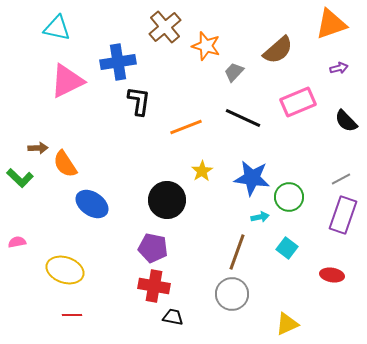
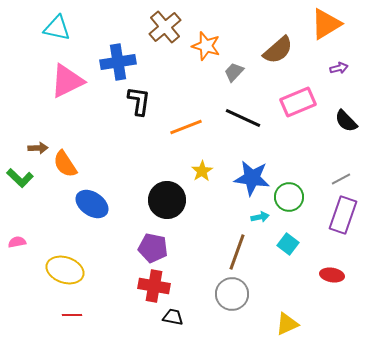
orange triangle: moved 5 px left; rotated 12 degrees counterclockwise
cyan square: moved 1 px right, 4 px up
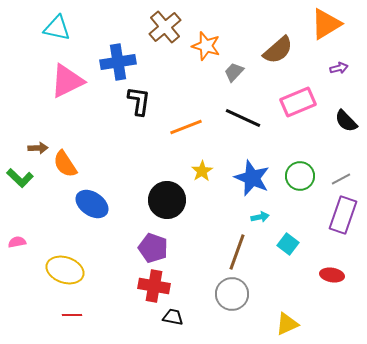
blue star: rotated 15 degrees clockwise
green circle: moved 11 px right, 21 px up
purple pentagon: rotated 8 degrees clockwise
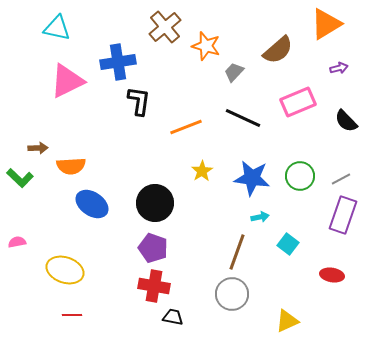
orange semicircle: moved 6 px right, 2 px down; rotated 60 degrees counterclockwise
blue star: rotated 15 degrees counterclockwise
black circle: moved 12 px left, 3 px down
yellow triangle: moved 3 px up
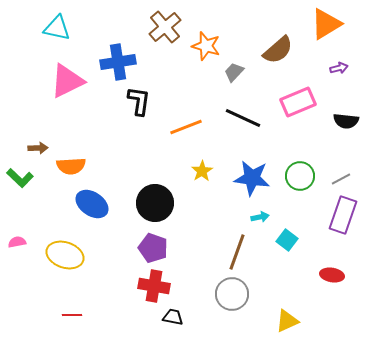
black semicircle: rotated 40 degrees counterclockwise
cyan square: moved 1 px left, 4 px up
yellow ellipse: moved 15 px up
